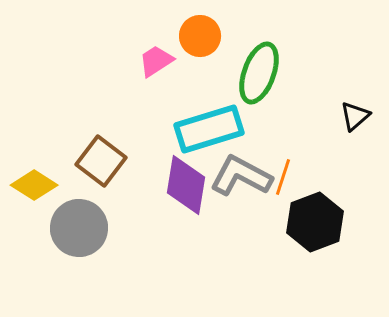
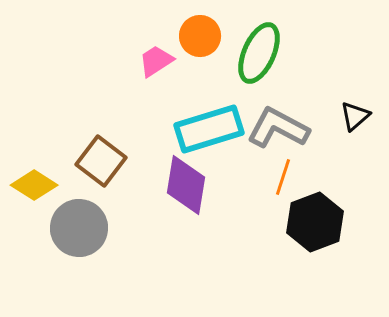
green ellipse: moved 20 px up; rotated 4 degrees clockwise
gray L-shape: moved 37 px right, 48 px up
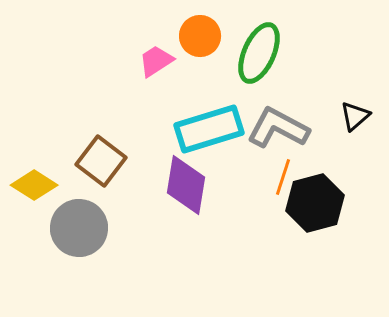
black hexagon: moved 19 px up; rotated 6 degrees clockwise
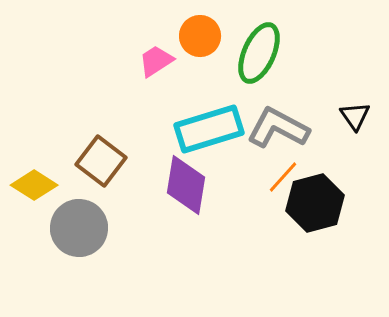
black triangle: rotated 24 degrees counterclockwise
orange line: rotated 24 degrees clockwise
